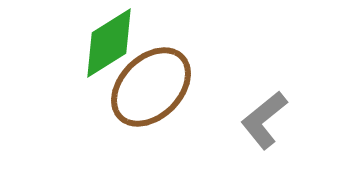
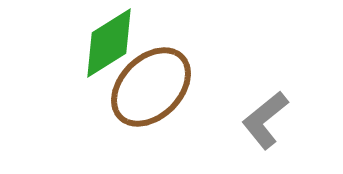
gray L-shape: moved 1 px right
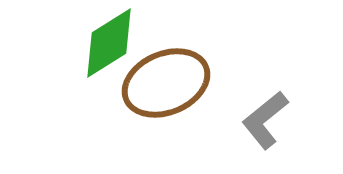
brown ellipse: moved 15 px right, 4 px up; rotated 22 degrees clockwise
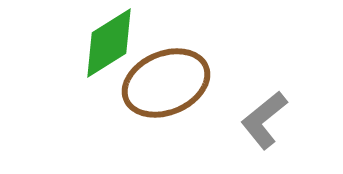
gray L-shape: moved 1 px left
